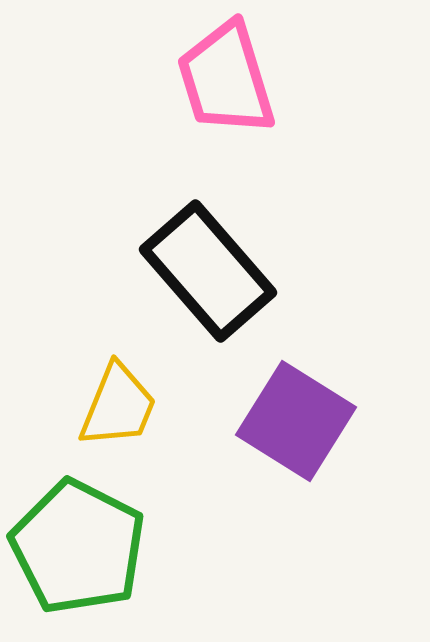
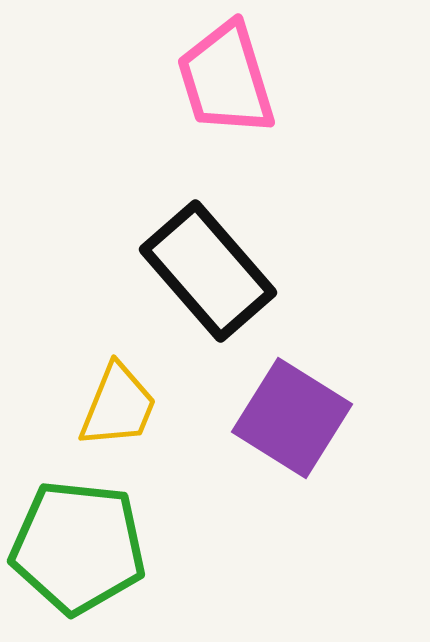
purple square: moved 4 px left, 3 px up
green pentagon: rotated 21 degrees counterclockwise
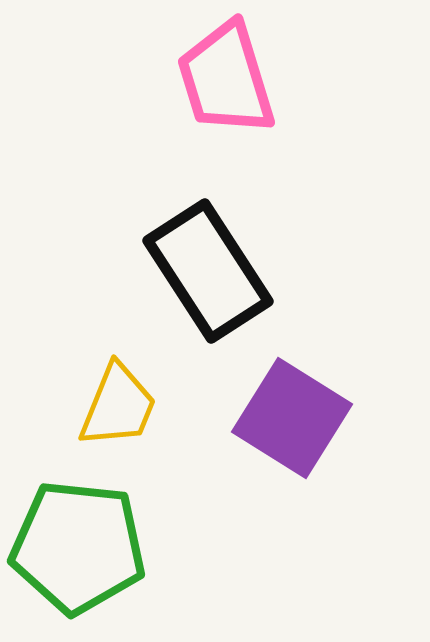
black rectangle: rotated 8 degrees clockwise
